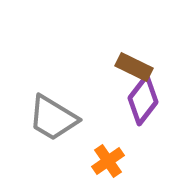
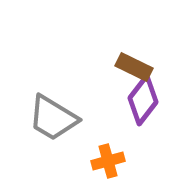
orange cross: rotated 20 degrees clockwise
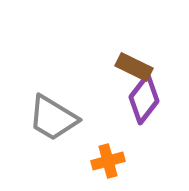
purple diamond: moved 1 px right, 1 px up
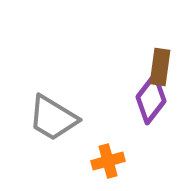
brown rectangle: moved 26 px right; rotated 72 degrees clockwise
purple diamond: moved 7 px right
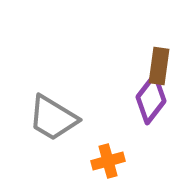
brown rectangle: moved 1 px left, 1 px up
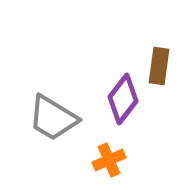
purple diamond: moved 28 px left
orange cross: moved 1 px right, 1 px up; rotated 8 degrees counterclockwise
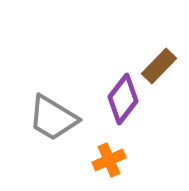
brown rectangle: rotated 36 degrees clockwise
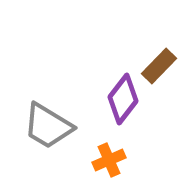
gray trapezoid: moved 5 px left, 8 px down
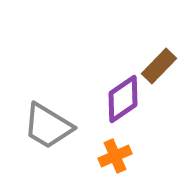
purple diamond: rotated 18 degrees clockwise
orange cross: moved 6 px right, 4 px up
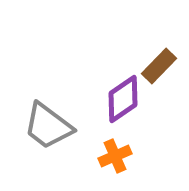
gray trapezoid: rotated 6 degrees clockwise
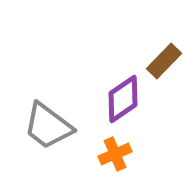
brown rectangle: moved 5 px right, 5 px up
orange cross: moved 2 px up
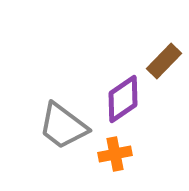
gray trapezoid: moved 15 px right
orange cross: rotated 12 degrees clockwise
